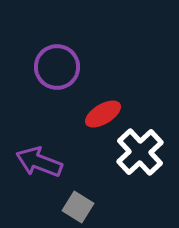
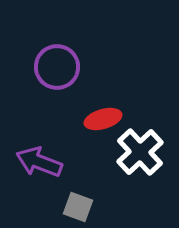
red ellipse: moved 5 px down; rotated 15 degrees clockwise
gray square: rotated 12 degrees counterclockwise
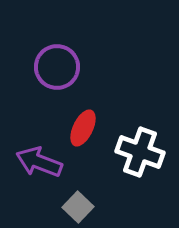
red ellipse: moved 20 px left, 9 px down; rotated 48 degrees counterclockwise
white cross: rotated 27 degrees counterclockwise
gray square: rotated 24 degrees clockwise
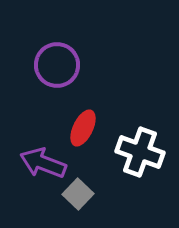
purple circle: moved 2 px up
purple arrow: moved 4 px right, 1 px down
gray square: moved 13 px up
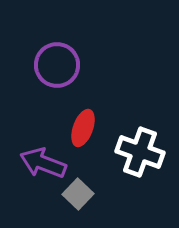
red ellipse: rotated 6 degrees counterclockwise
